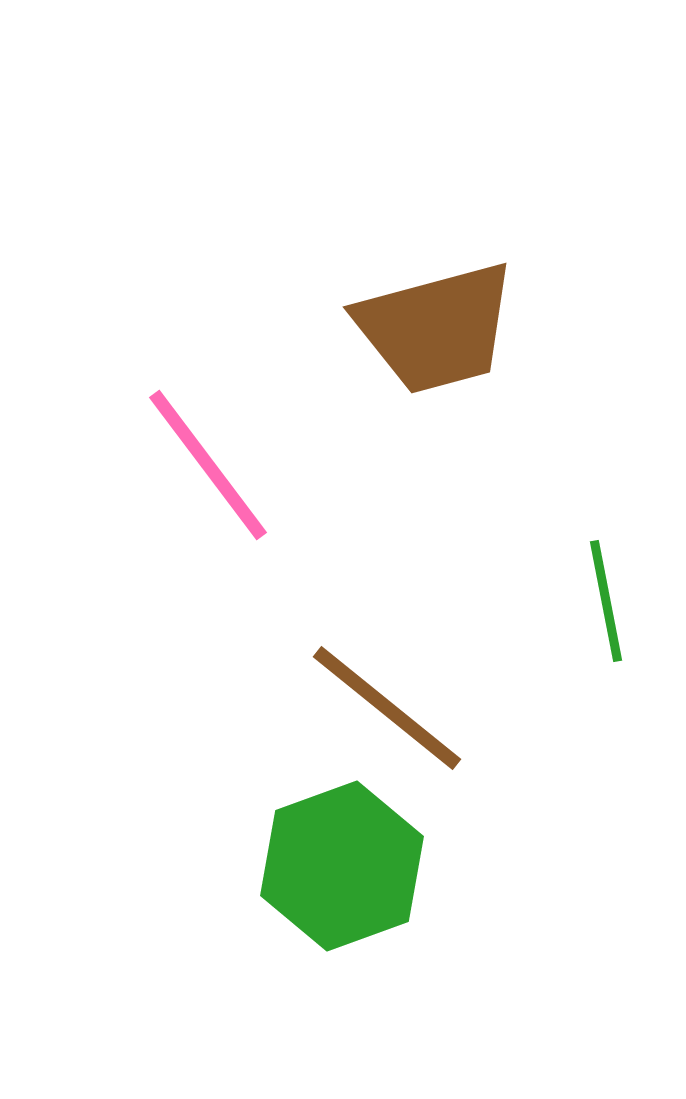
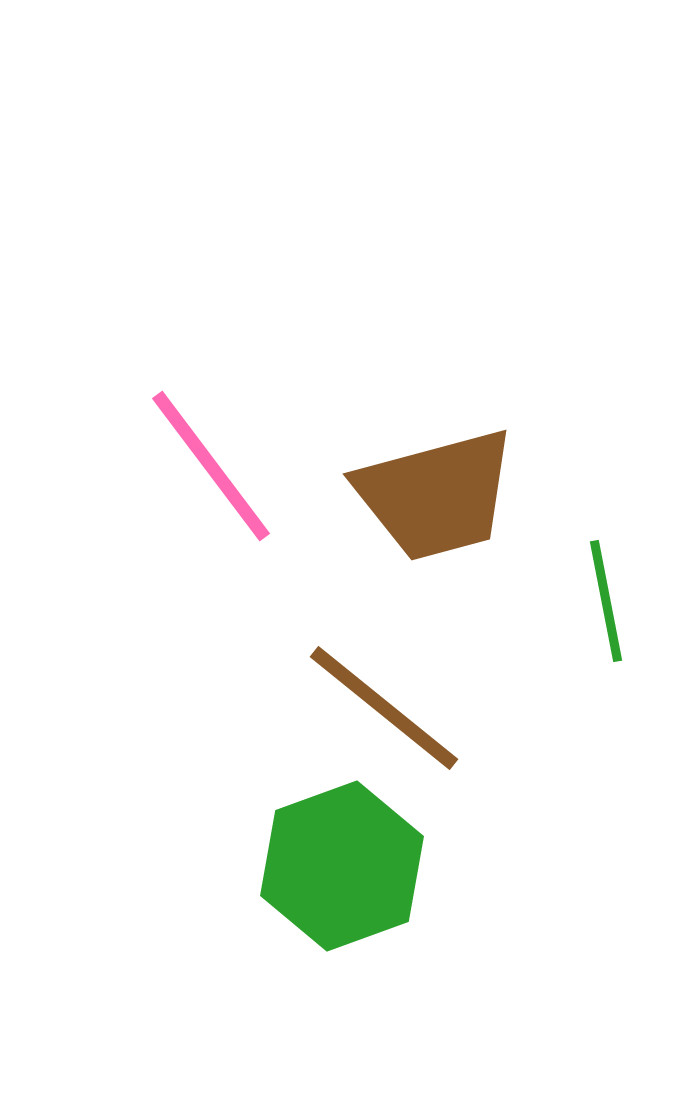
brown trapezoid: moved 167 px down
pink line: moved 3 px right, 1 px down
brown line: moved 3 px left
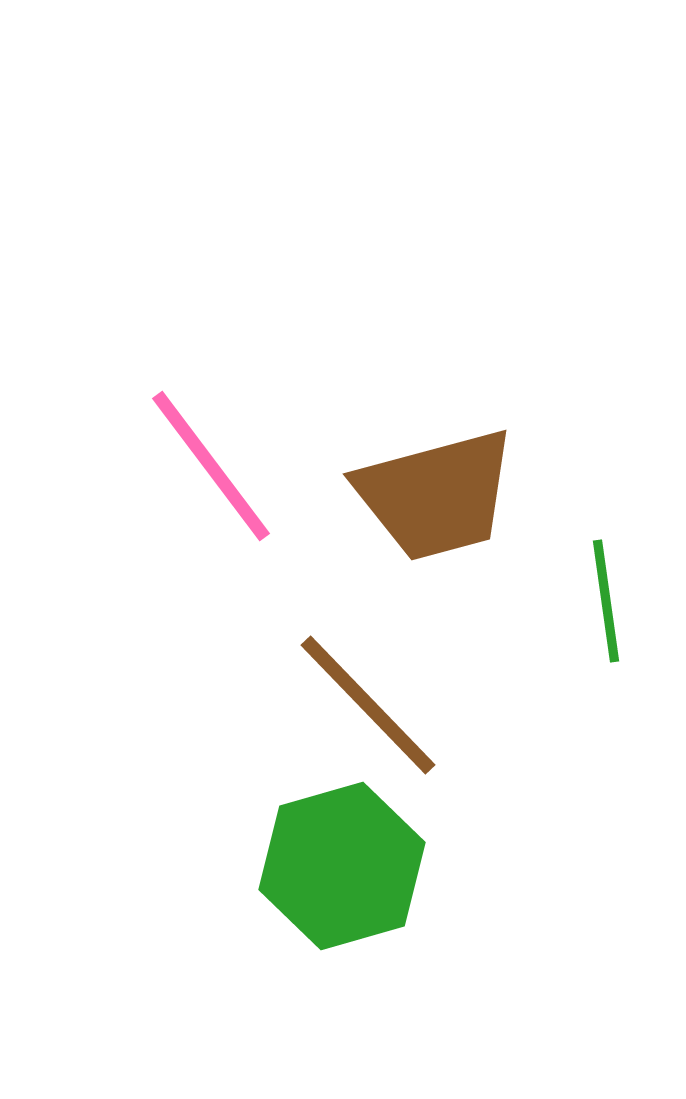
green line: rotated 3 degrees clockwise
brown line: moved 16 px left, 3 px up; rotated 7 degrees clockwise
green hexagon: rotated 4 degrees clockwise
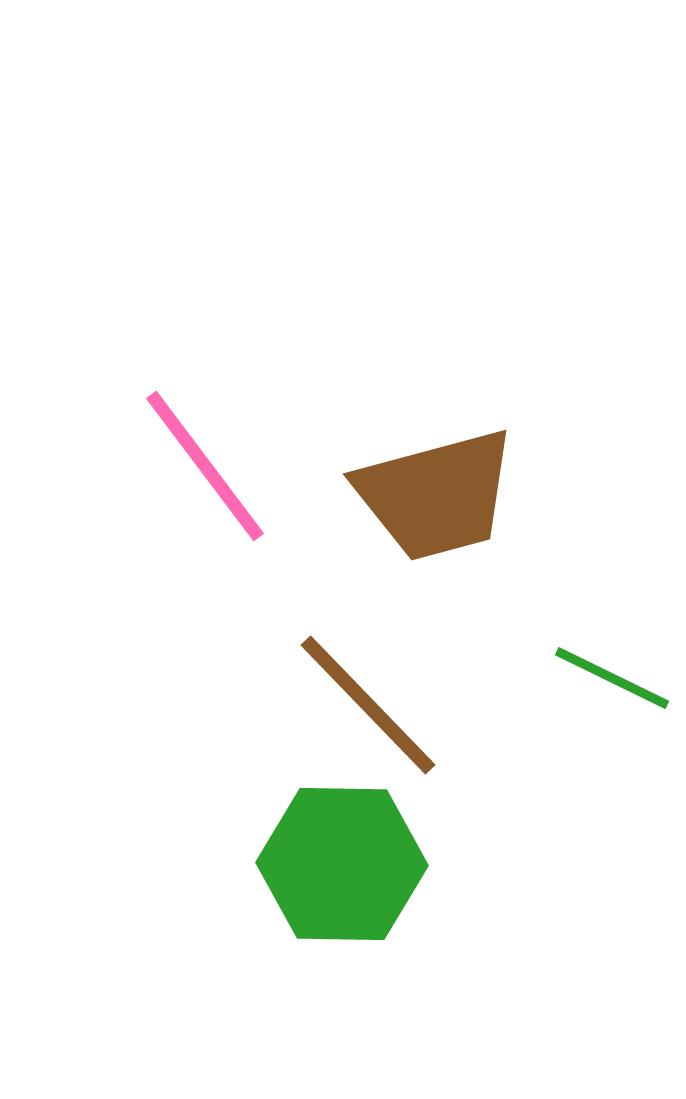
pink line: moved 6 px left
green line: moved 6 px right, 77 px down; rotated 56 degrees counterclockwise
green hexagon: moved 2 px up; rotated 17 degrees clockwise
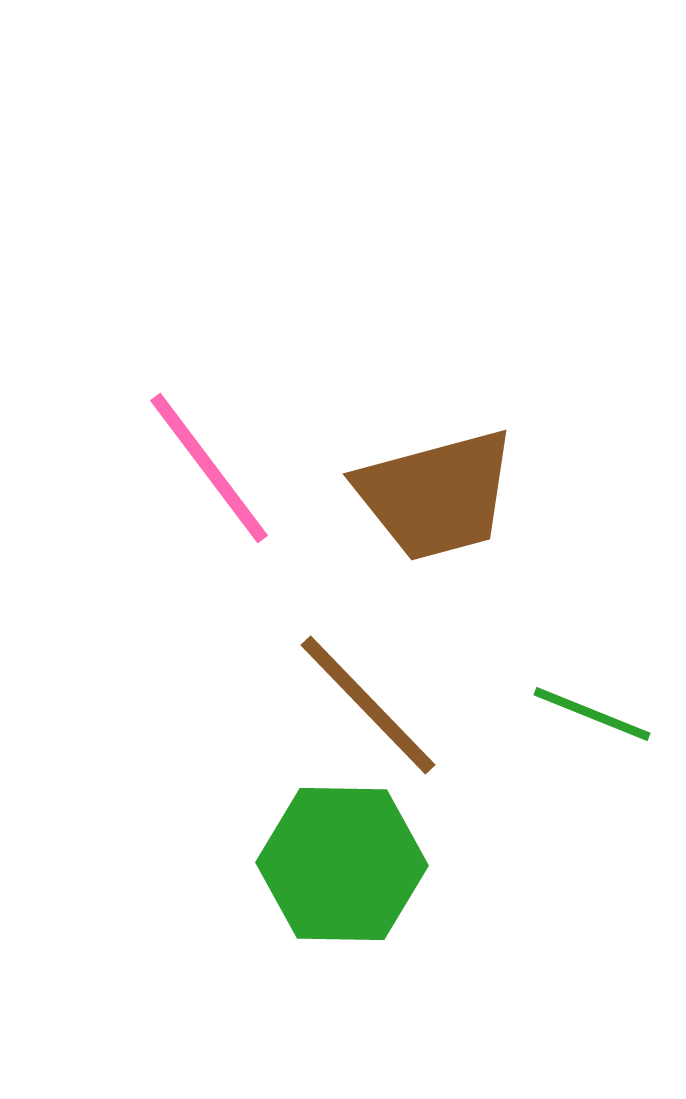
pink line: moved 4 px right, 2 px down
green line: moved 20 px left, 36 px down; rotated 4 degrees counterclockwise
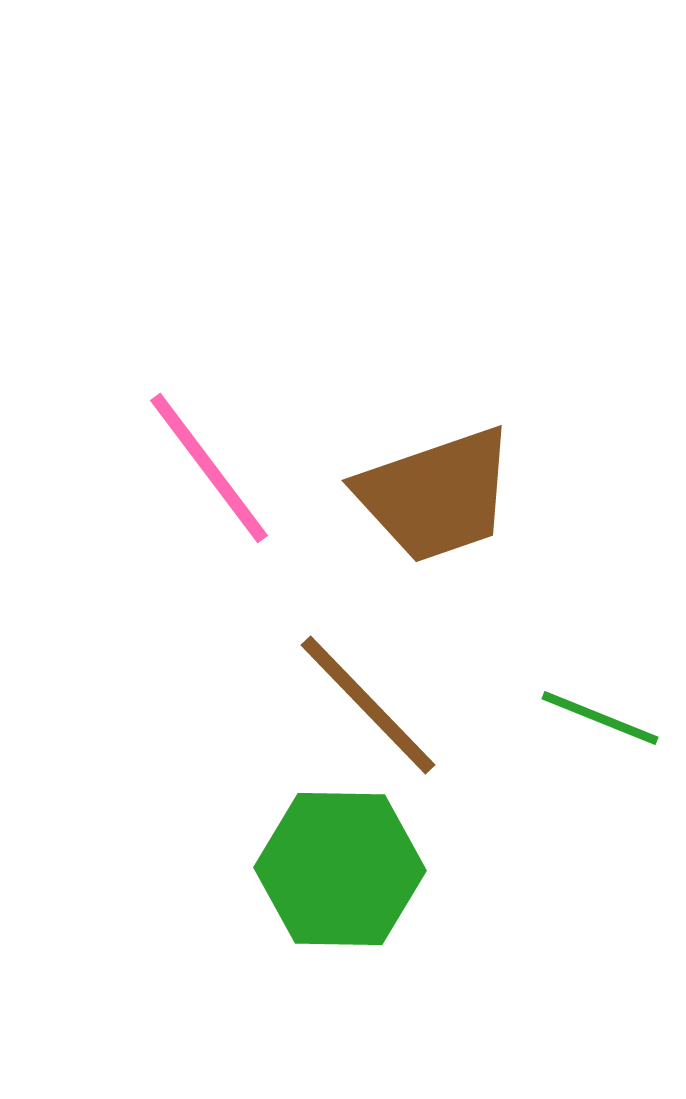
brown trapezoid: rotated 4 degrees counterclockwise
green line: moved 8 px right, 4 px down
green hexagon: moved 2 px left, 5 px down
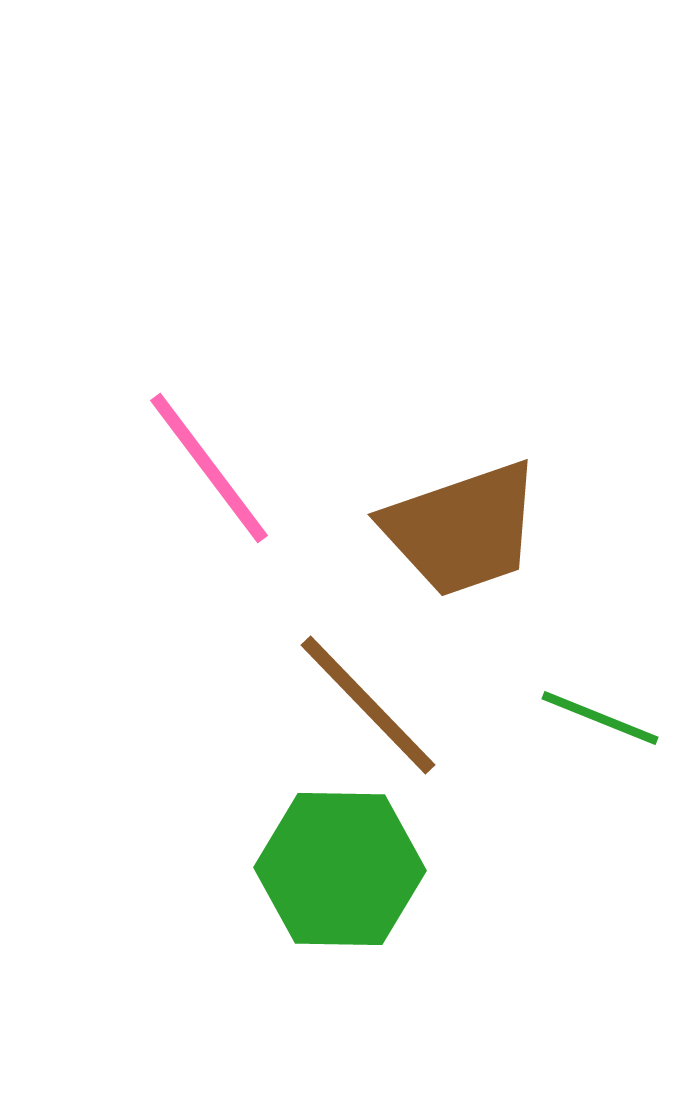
brown trapezoid: moved 26 px right, 34 px down
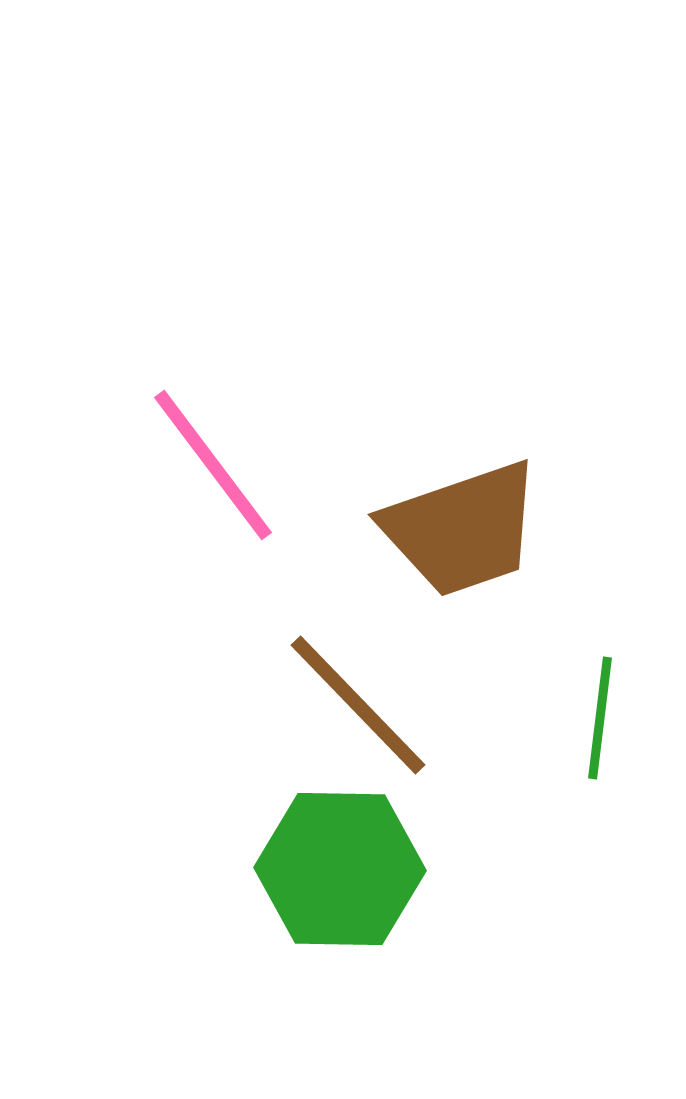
pink line: moved 4 px right, 3 px up
brown line: moved 10 px left
green line: rotated 75 degrees clockwise
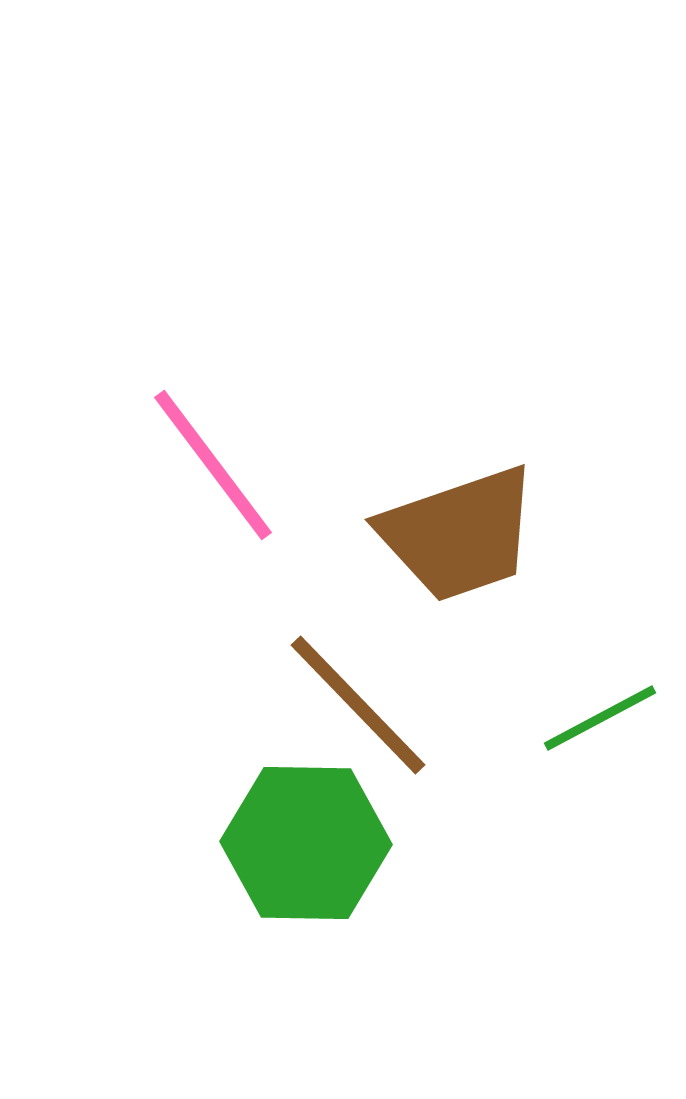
brown trapezoid: moved 3 px left, 5 px down
green line: rotated 55 degrees clockwise
green hexagon: moved 34 px left, 26 px up
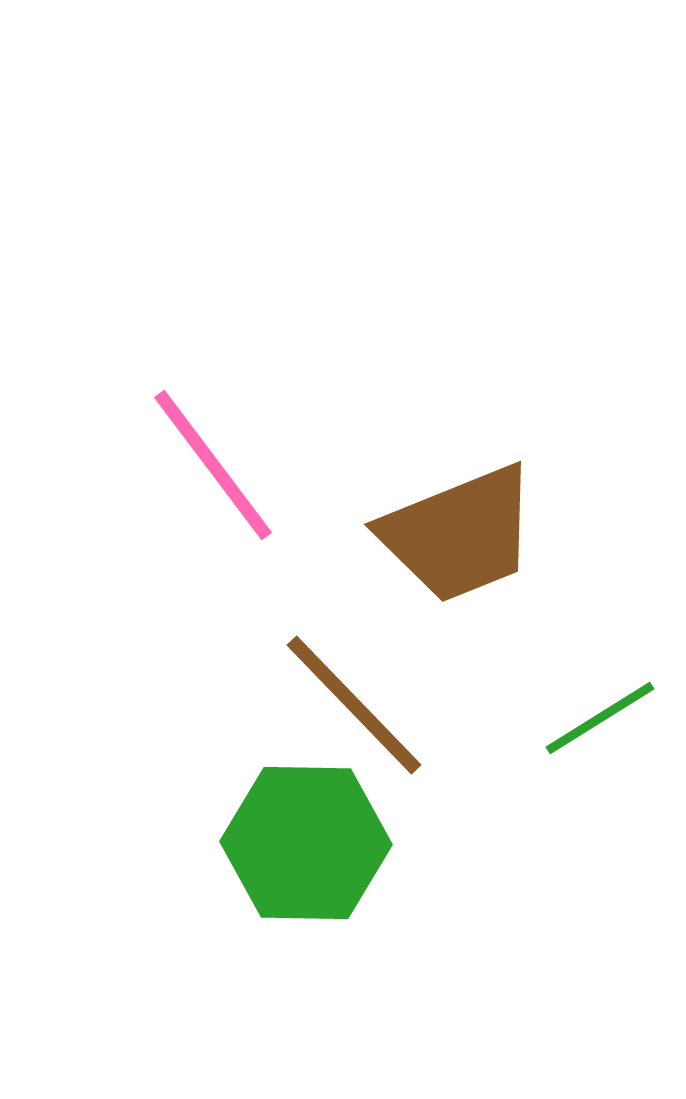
brown trapezoid: rotated 3 degrees counterclockwise
brown line: moved 4 px left
green line: rotated 4 degrees counterclockwise
